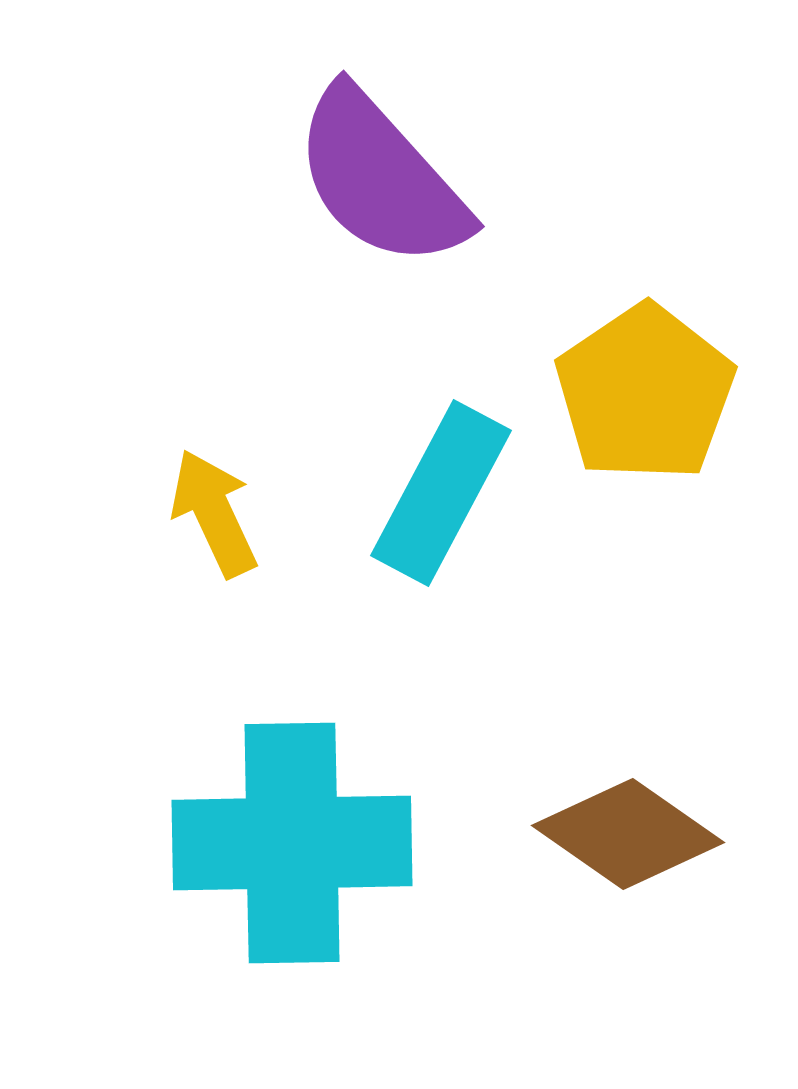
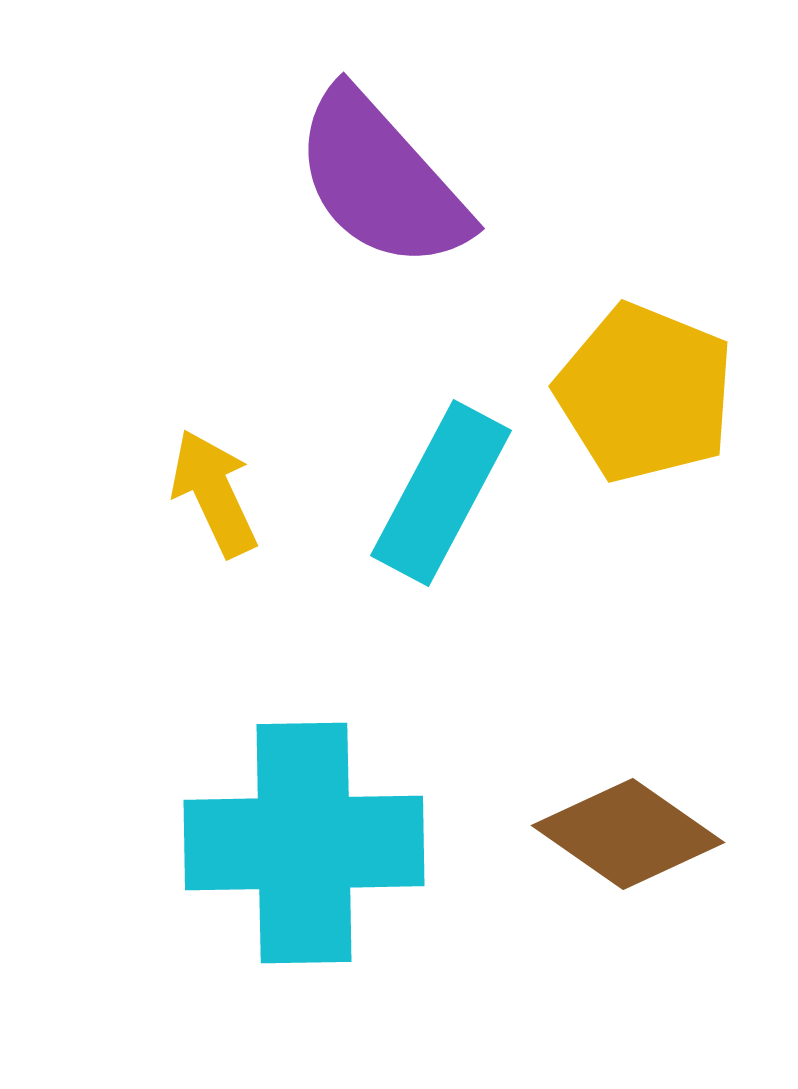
purple semicircle: moved 2 px down
yellow pentagon: rotated 16 degrees counterclockwise
yellow arrow: moved 20 px up
cyan cross: moved 12 px right
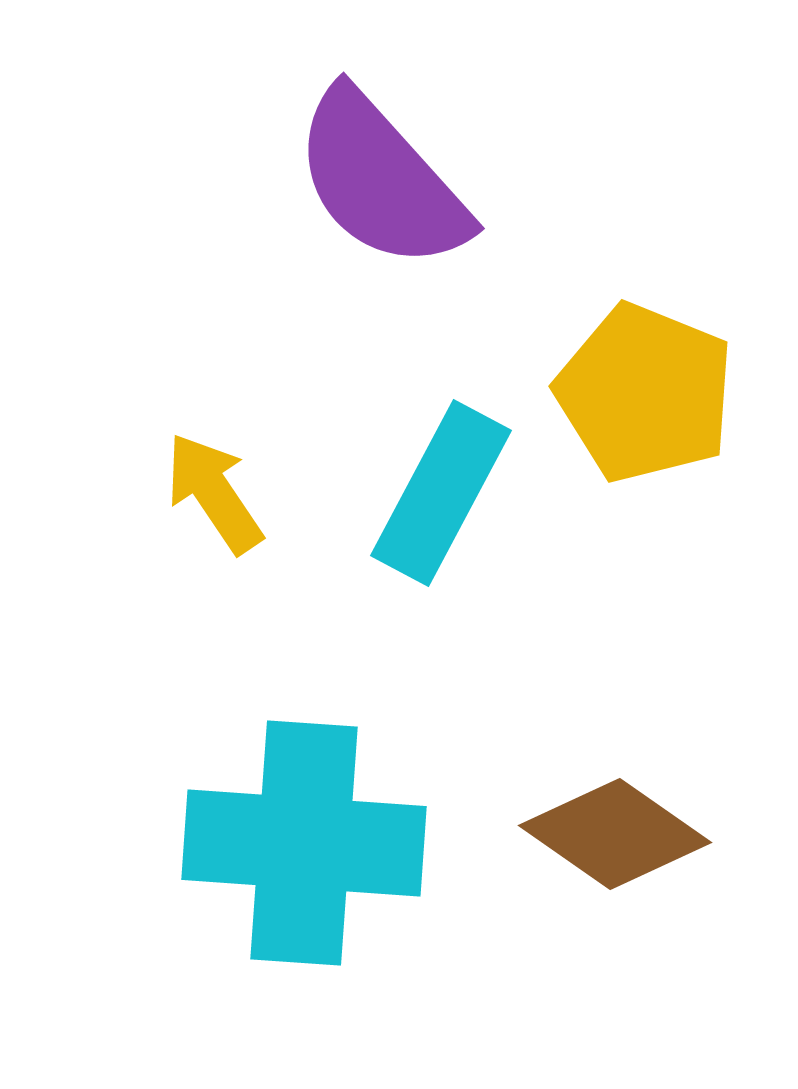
yellow arrow: rotated 9 degrees counterclockwise
brown diamond: moved 13 px left
cyan cross: rotated 5 degrees clockwise
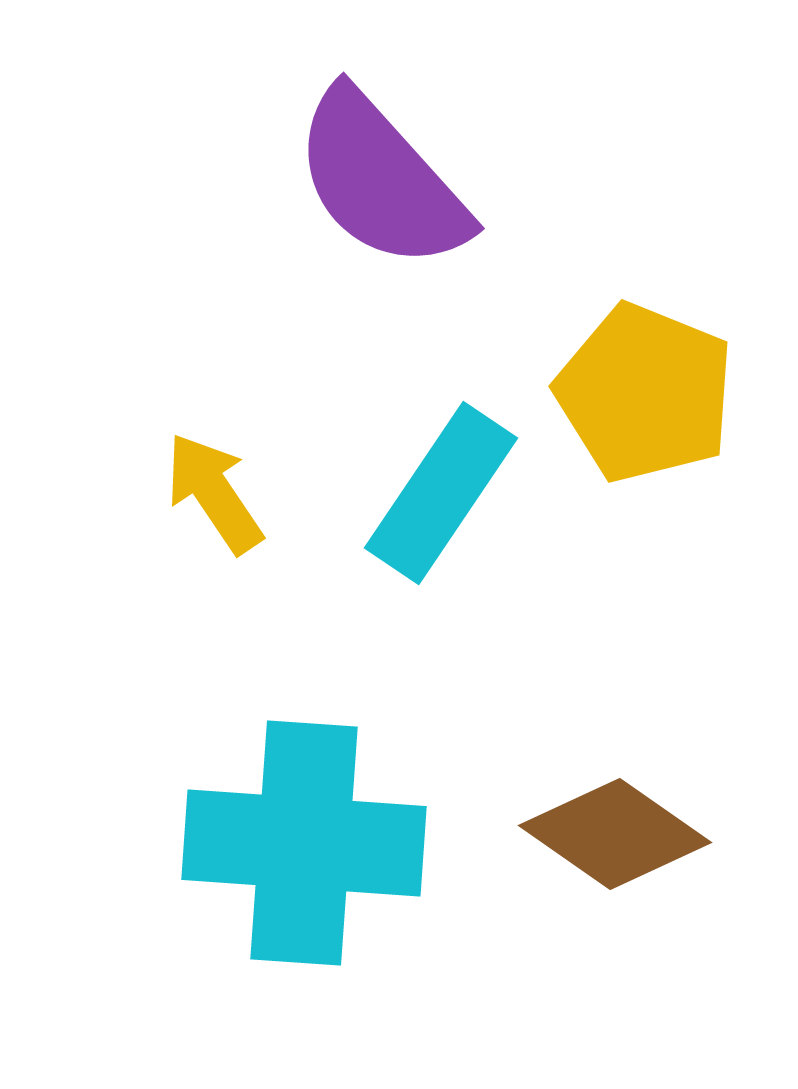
cyan rectangle: rotated 6 degrees clockwise
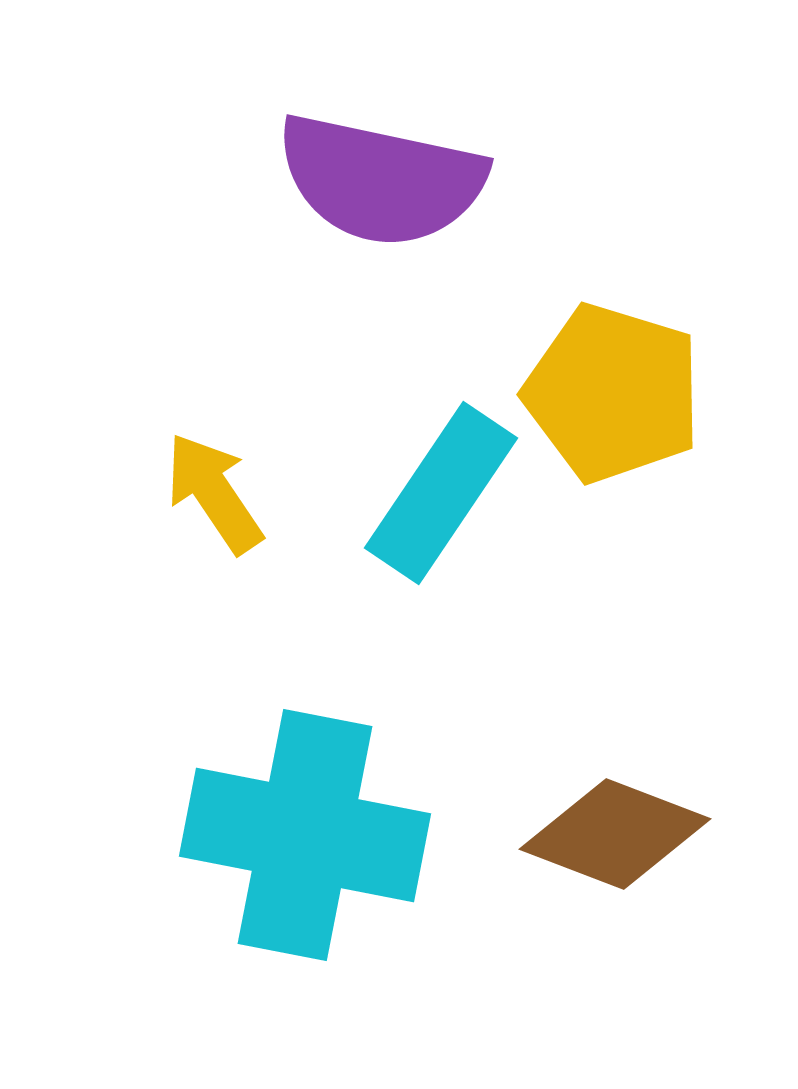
purple semicircle: rotated 36 degrees counterclockwise
yellow pentagon: moved 32 px left; rotated 5 degrees counterclockwise
brown diamond: rotated 14 degrees counterclockwise
cyan cross: moved 1 px right, 8 px up; rotated 7 degrees clockwise
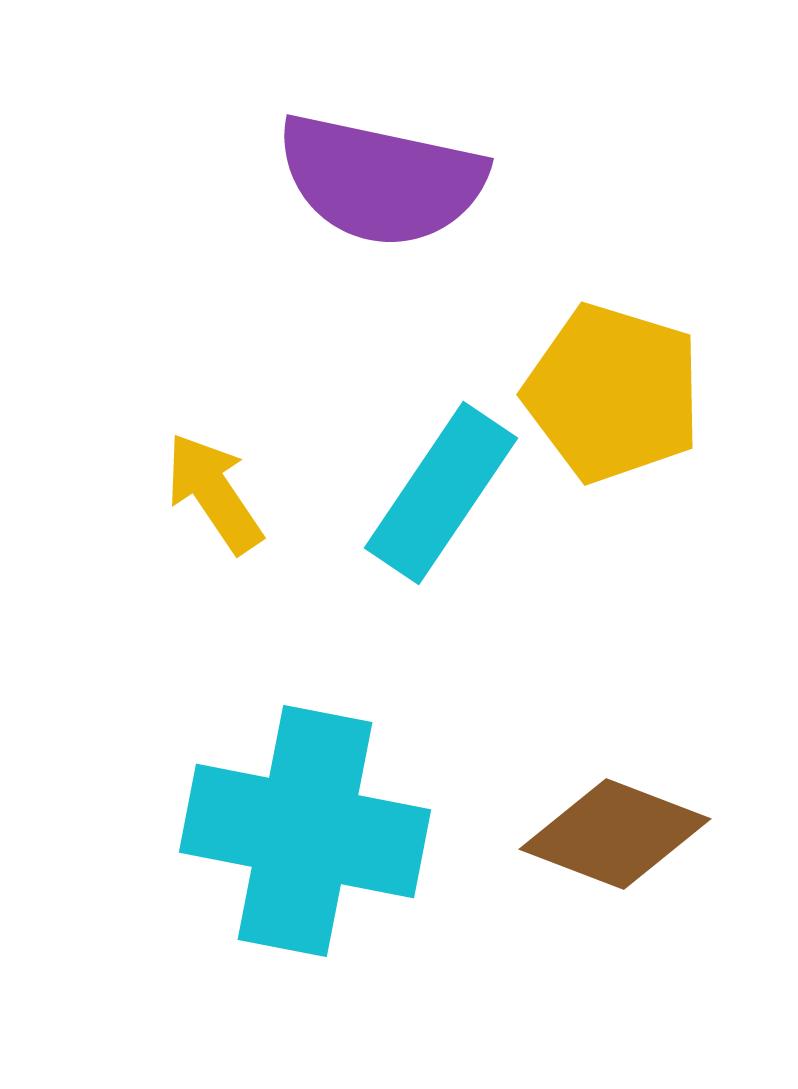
cyan cross: moved 4 px up
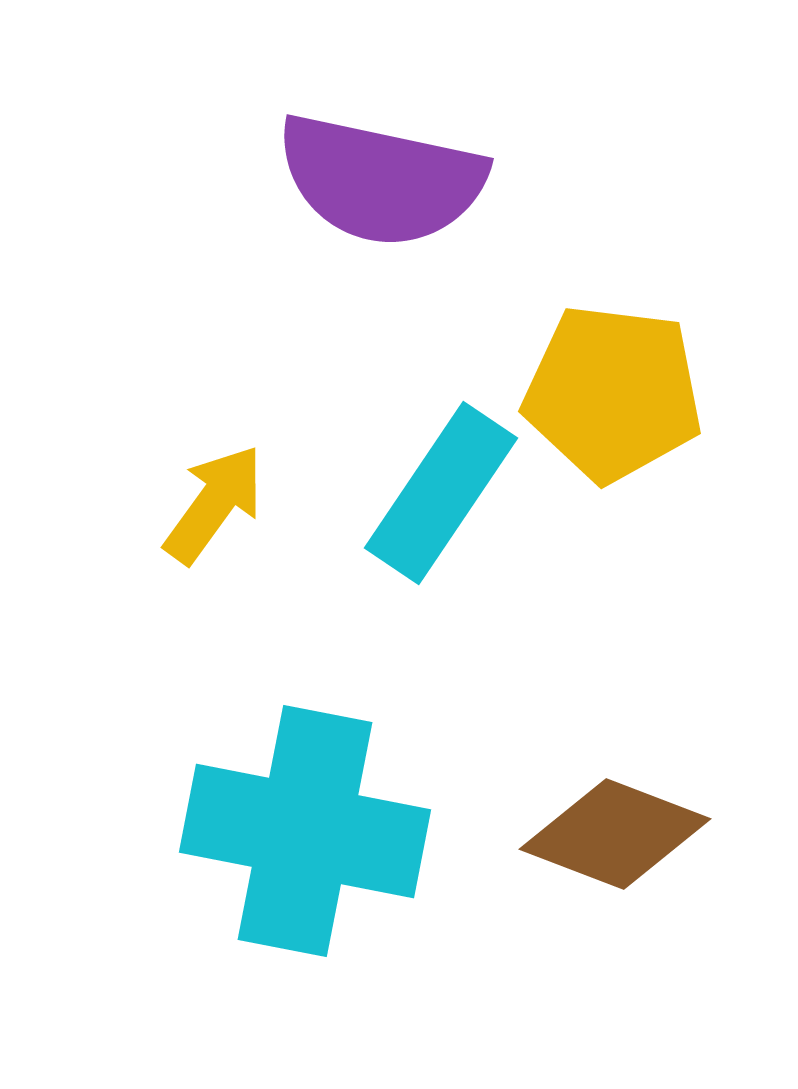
yellow pentagon: rotated 10 degrees counterclockwise
yellow arrow: moved 11 px down; rotated 70 degrees clockwise
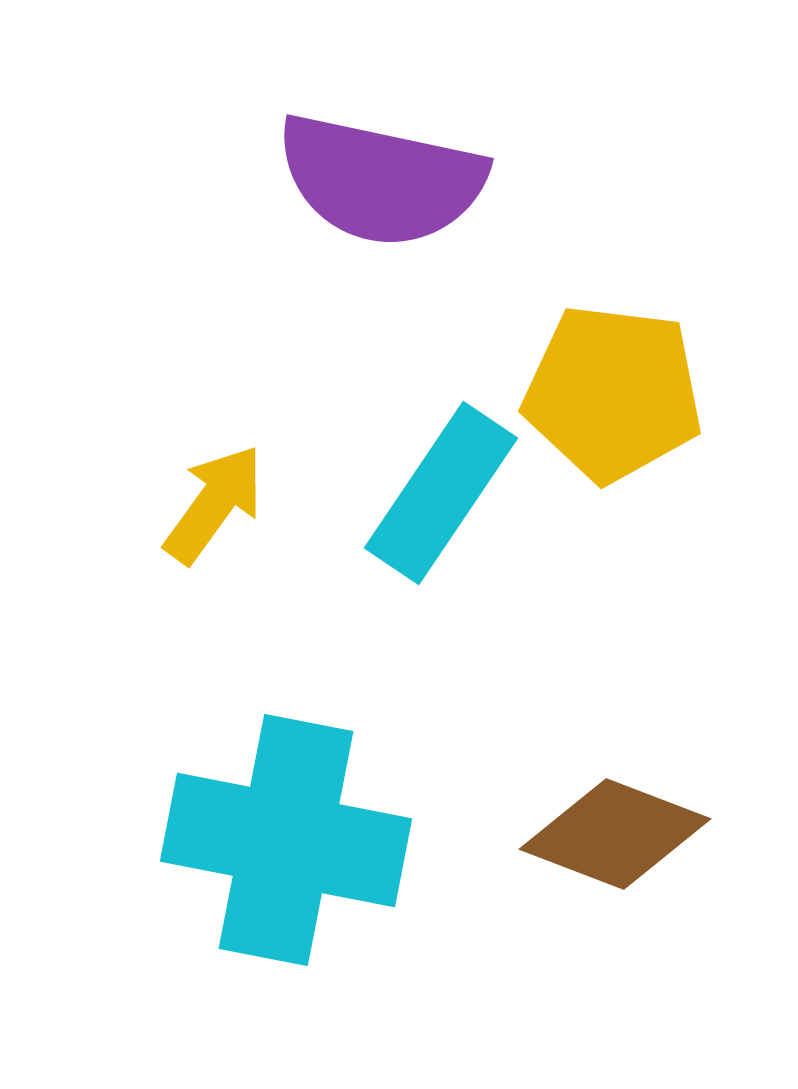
cyan cross: moved 19 px left, 9 px down
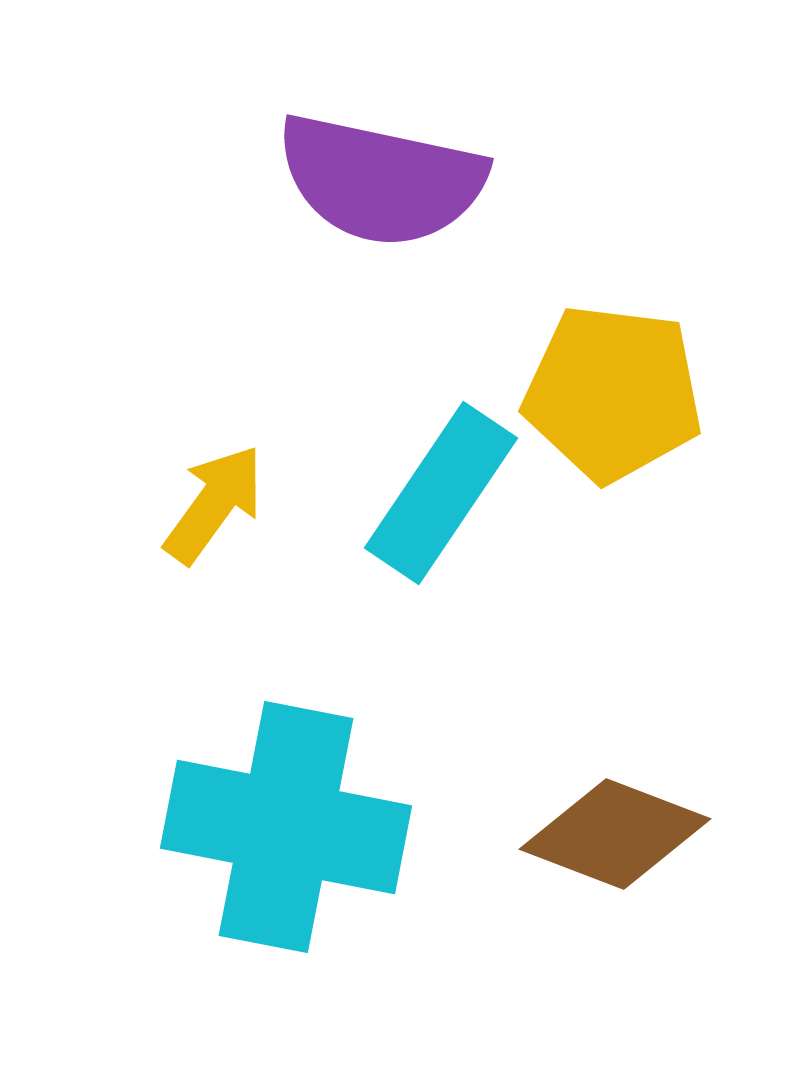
cyan cross: moved 13 px up
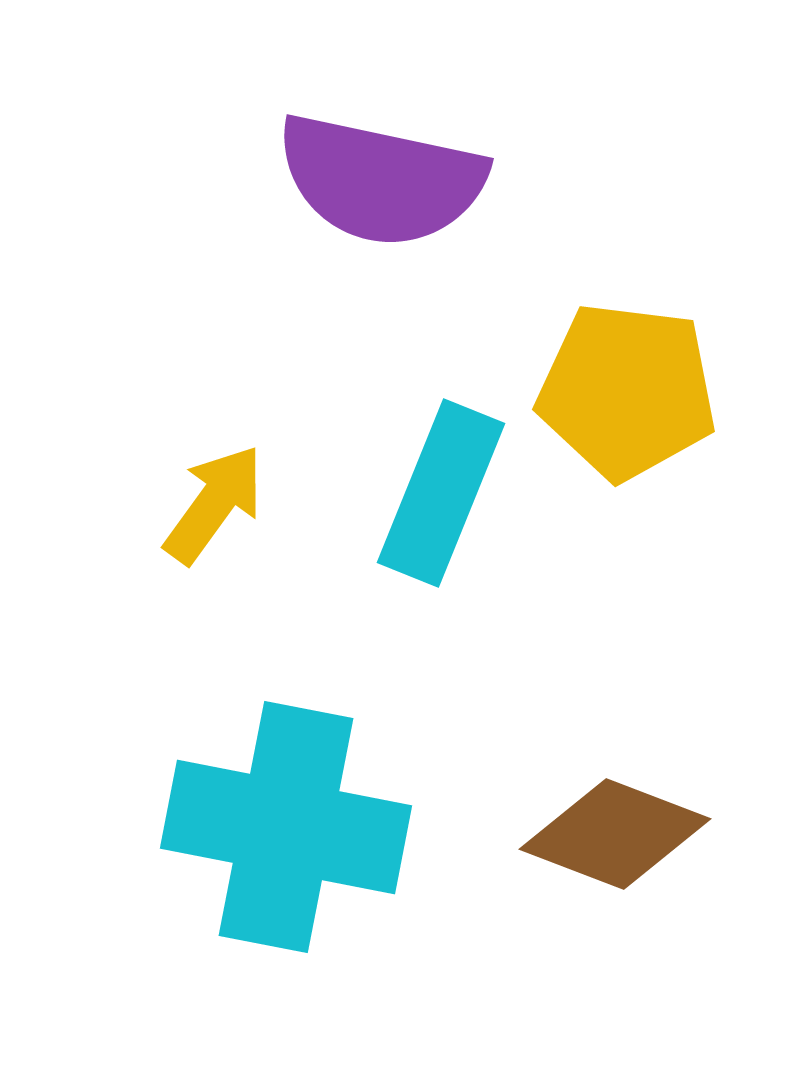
yellow pentagon: moved 14 px right, 2 px up
cyan rectangle: rotated 12 degrees counterclockwise
